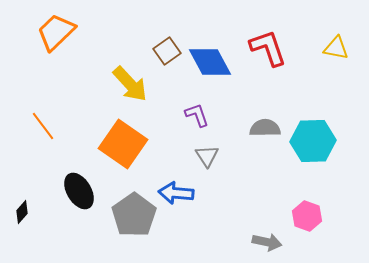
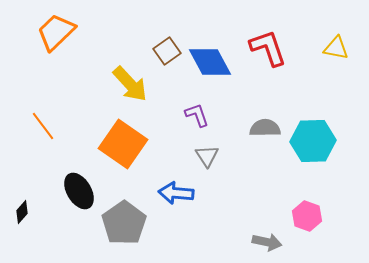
gray pentagon: moved 10 px left, 8 px down
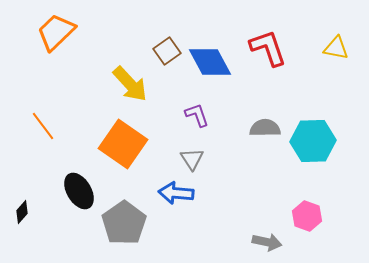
gray triangle: moved 15 px left, 3 px down
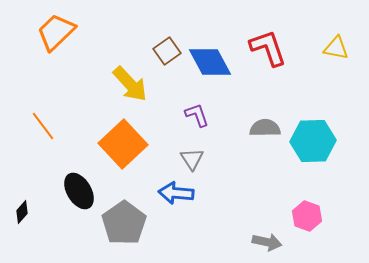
orange square: rotated 12 degrees clockwise
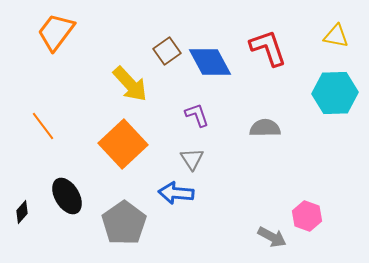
orange trapezoid: rotated 9 degrees counterclockwise
yellow triangle: moved 12 px up
cyan hexagon: moved 22 px right, 48 px up
black ellipse: moved 12 px left, 5 px down
gray arrow: moved 5 px right, 5 px up; rotated 16 degrees clockwise
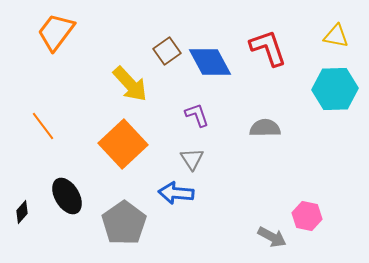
cyan hexagon: moved 4 px up
pink hexagon: rotated 8 degrees counterclockwise
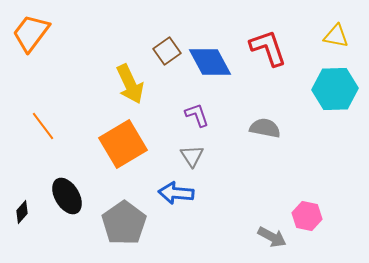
orange trapezoid: moved 25 px left, 1 px down
yellow arrow: rotated 18 degrees clockwise
gray semicircle: rotated 12 degrees clockwise
orange square: rotated 12 degrees clockwise
gray triangle: moved 3 px up
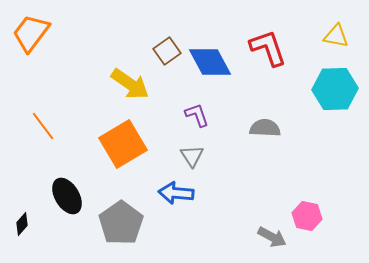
yellow arrow: rotated 30 degrees counterclockwise
gray semicircle: rotated 8 degrees counterclockwise
black diamond: moved 12 px down
gray pentagon: moved 3 px left
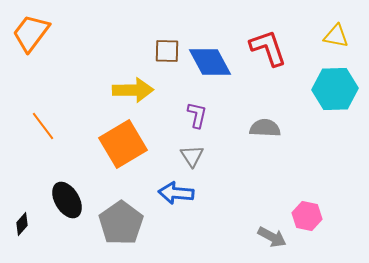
brown square: rotated 36 degrees clockwise
yellow arrow: moved 3 px right, 6 px down; rotated 36 degrees counterclockwise
purple L-shape: rotated 32 degrees clockwise
black ellipse: moved 4 px down
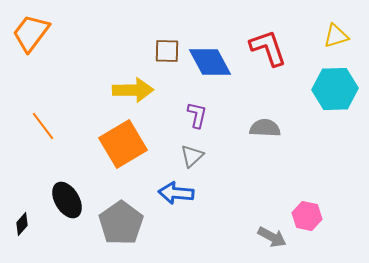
yellow triangle: rotated 28 degrees counterclockwise
gray triangle: rotated 20 degrees clockwise
